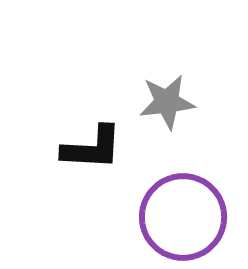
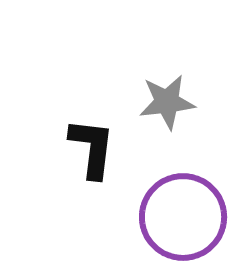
black L-shape: rotated 86 degrees counterclockwise
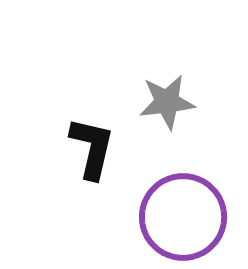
black L-shape: rotated 6 degrees clockwise
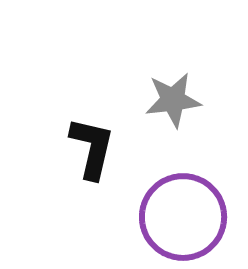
gray star: moved 6 px right, 2 px up
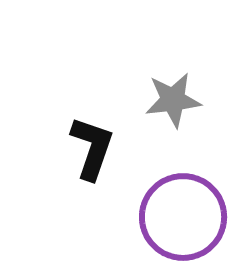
black L-shape: rotated 6 degrees clockwise
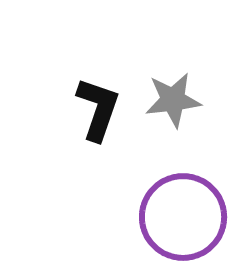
black L-shape: moved 6 px right, 39 px up
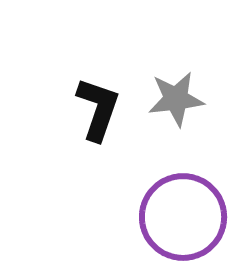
gray star: moved 3 px right, 1 px up
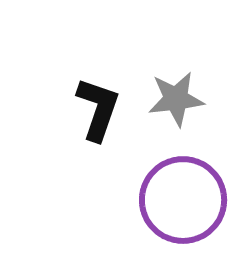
purple circle: moved 17 px up
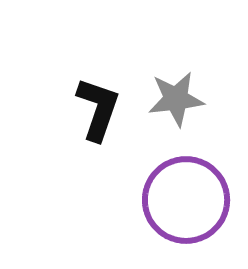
purple circle: moved 3 px right
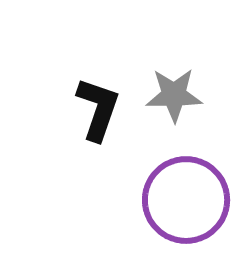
gray star: moved 2 px left, 4 px up; rotated 6 degrees clockwise
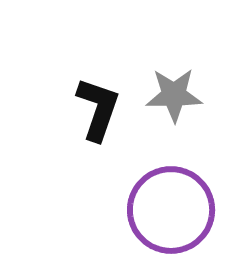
purple circle: moved 15 px left, 10 px down
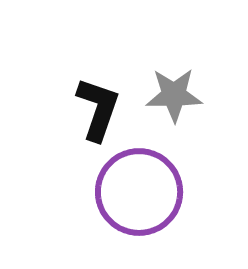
purple circle: moved 32 px left, 18 px up
